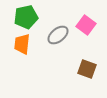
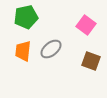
gray ellipse: moved 7 px left, 14 px down
orange trapezoid: moved 1 px right, 7 px down
brown square: moved 4 px right, 8 px up
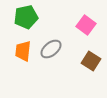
brown square: rotated 12 degrees clockwise
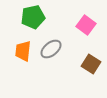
green pentagon: moved 7 px right
brown square: moved 3 px down
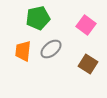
green pentagon: moved 5 px right, 1 px down
brown square: moved 3 px left
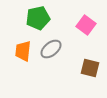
brown square: moved 2 px right, 4 px down; rotated 18 degrees counterclockwise
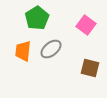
green pentagon: moved 1 px left; rotated 20 degrees counterclockwise
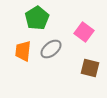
pink square: moved 2 px left, 7 px down
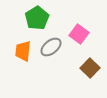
pink square: moved 5 px left, 2 px down
gray ellipse: moved 2 px up
brown square: rotated 30 degrees clockwise
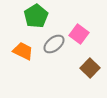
green pentagon: moved 1 px left, 2 px up
gray ellipse: moved 3 px right, 3 px up
orange trapezoid: rotated 110 degrees clockwise
